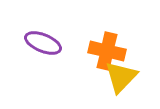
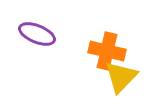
purple ellipse: moved 6 px left, 9 px up
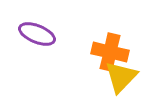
orange cross: moved 3 px right, 1 px down
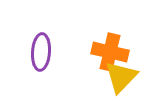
purple ellipse: moved 4 px right, 18 px down; rotated 72 degrees clockwise
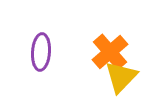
orange cross: rotated 36 degrees clockwise
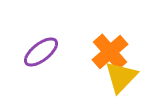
purple ellipse: rotated 48 degrees clockwise
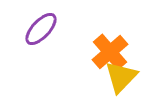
purple ellipse: moved 23 px up; rotated 9 degrees counterclockwise
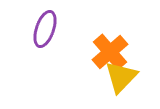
purple ellipse: moved 4 px right; rotated 24 degrees counterclockwise
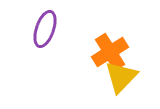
orange cross: rotated 9 degrees clockwise
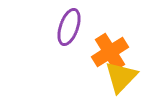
purple ellipse: moved 24 px right, 2 px up
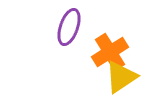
yellow triangle: rotated 12 degrees clockwise
